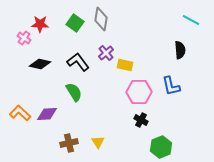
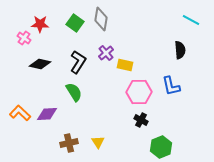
black L-shape: rotated 70 degrees clockwise
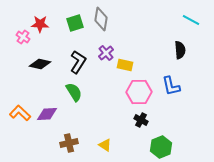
green square: rotated 36 degrees clockwise
pink cross: moved 1 px left, 1 px up
yellow triangle: moved 7 px right, 3 px down; rotated 24 degrees counterclockwise
